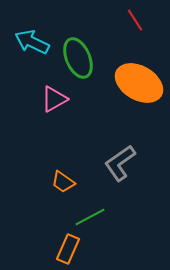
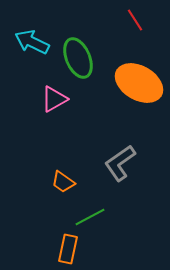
orange rectangle: rotated 12 degrees counterclockwise
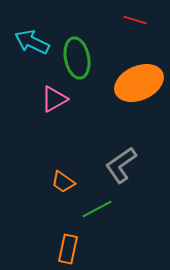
red line: rotated 40 degrees counterclockwise
green ellipse: moved 1 px left; rotated 12 degrees clockwise
orange ellipse: rotated 54 degrees counterclockwise
gray L-shape: moved 1 px right, 2 px down
green line: moved 7 px right, 8 px up
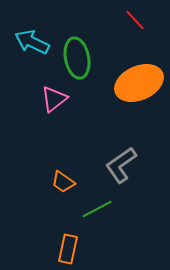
red line: rotated 30 degrees clockwise
pink triangle: rotated 8 degrees counterclockwise
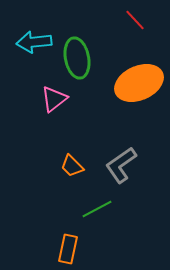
cyan arrow: moved 2 px right; rotated 32 degrees counterclockwise
orange trapezoid: moved 9 px right, 16 px up; rotated 10 degrees clockwise
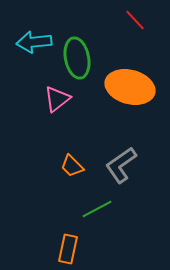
orange ellipse: moved 9 px left, 4 px down; rotated 39 degrees clockwise
pink triangle: moved 3 px right
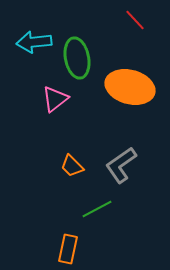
pink triangle: moved 2 px left
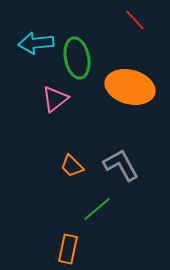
cyan arrow: moved 2 px right, 1 px down
gray L-shape: rotated 96 degrees clockwise
green line: rotated 12 degrees counterclockwise
